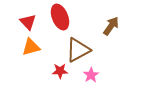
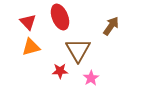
brown triangle: rotated 32 degrees counterclockwise
pink star: moved 3 px down
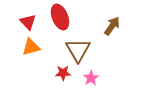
brown arrow: moved 1 px right
red star: moved 3 px right, 2 px down
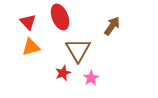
red star: rotated 21 degrees counterclockwise
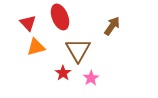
red triangle: moved 1 px down
orange triangle: moved 5 px right
red star: rotated 14 degrees counterclockwise
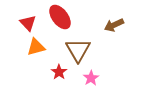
red ellipse: rotated 15 degrees counterclockwise
brown arrow: moved 2 px right, 1 px up; rotated 150 degrees counterclockwise
red star: moved 4 px left, 1 px up
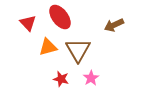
orange triangle: moved 12 px right
red star: moved 2 px right, 7 px down; rotated 21 degrees counterclockwise
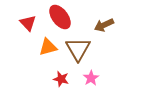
brown arrow: moved 10 px left
brown triangle: moved 1 px up
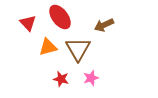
pink star: rotated 14 degrees clockwise
